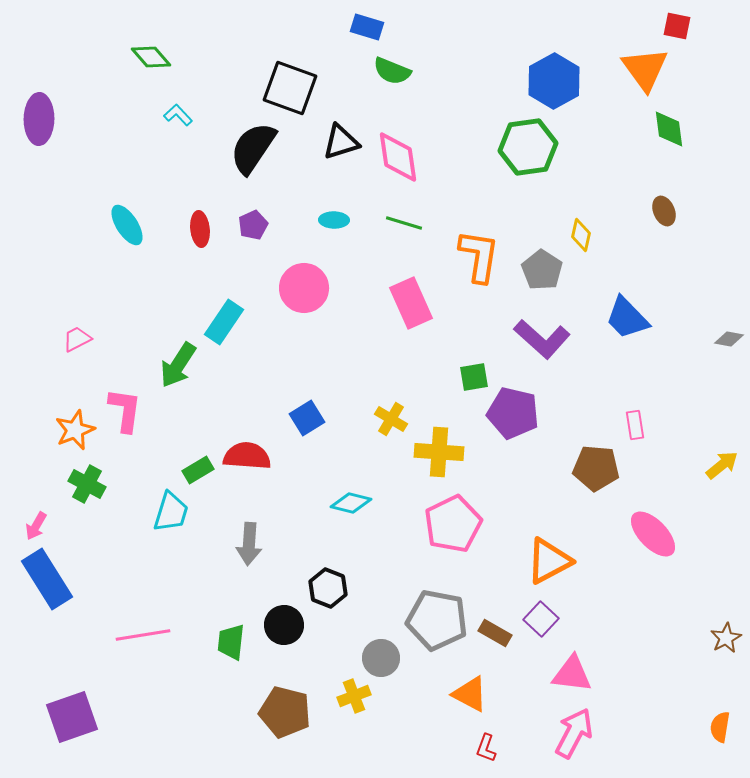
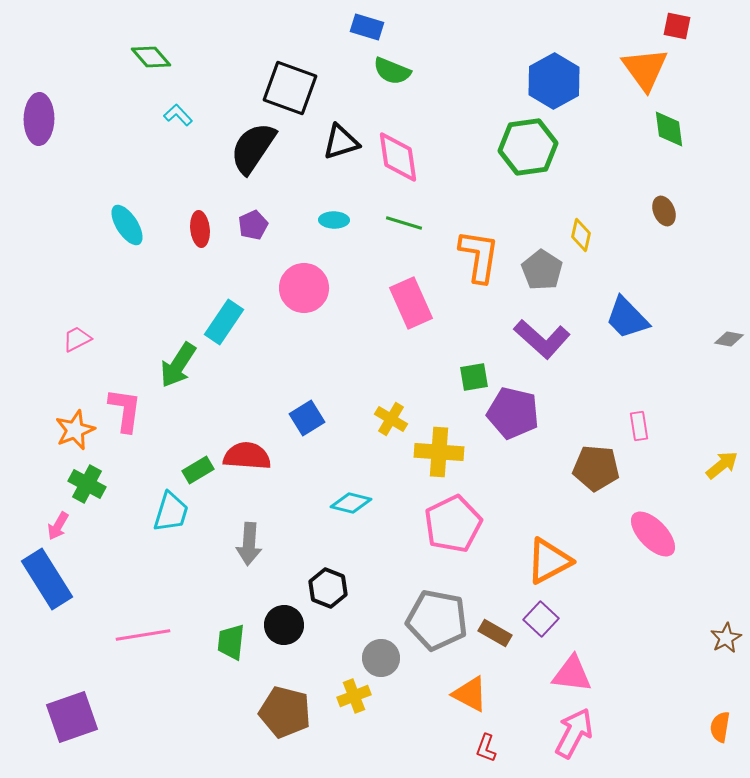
pink rectangle at (635, 425): moved 4 px right, 1 px down
pink arrow at (36, 526): moved 22 px right
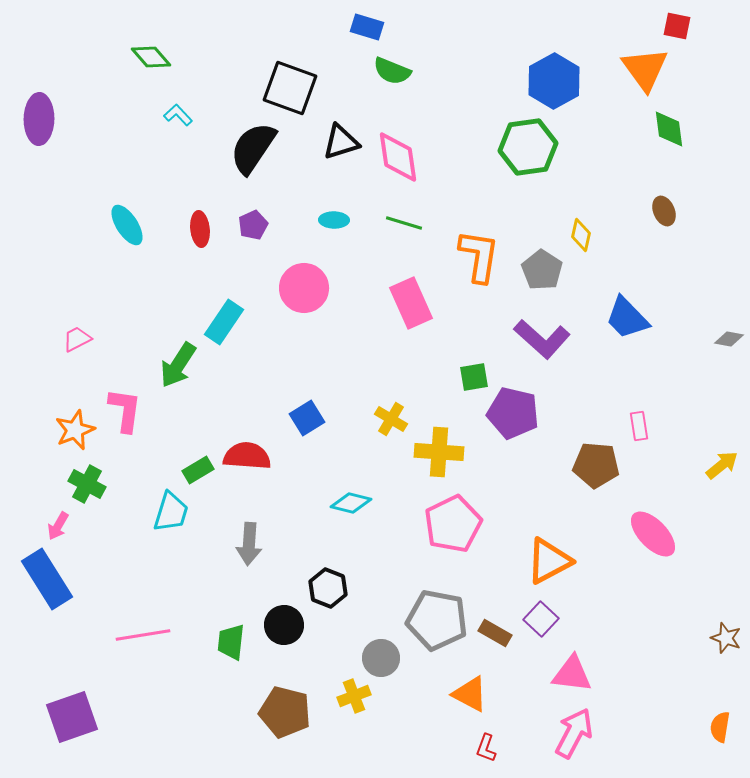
brown pentagon at (596, 468): moved 3 px up
brown star at (726, 638): rotated 24 degrees counterclockwise
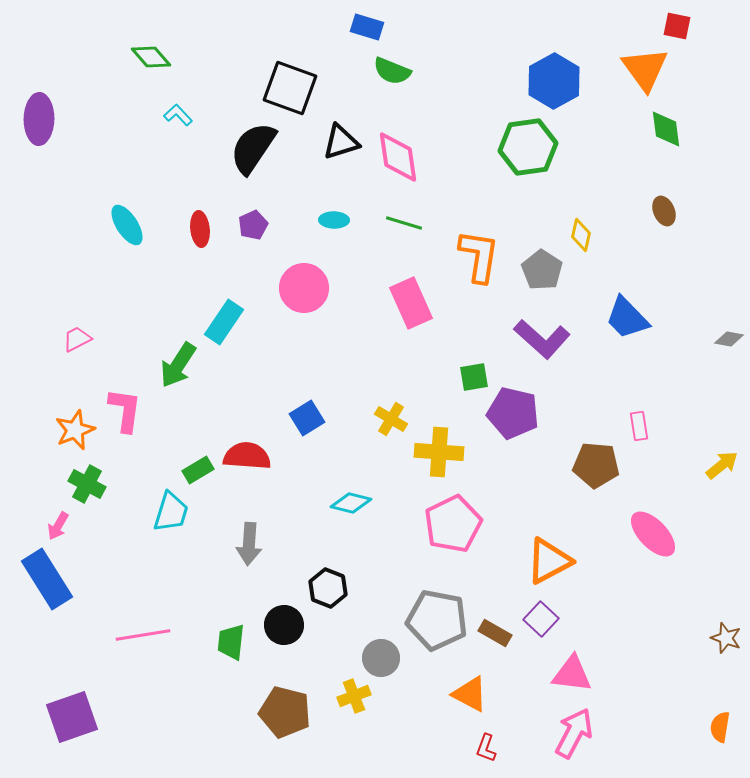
green diamond at (669, 129): moved 3 px left
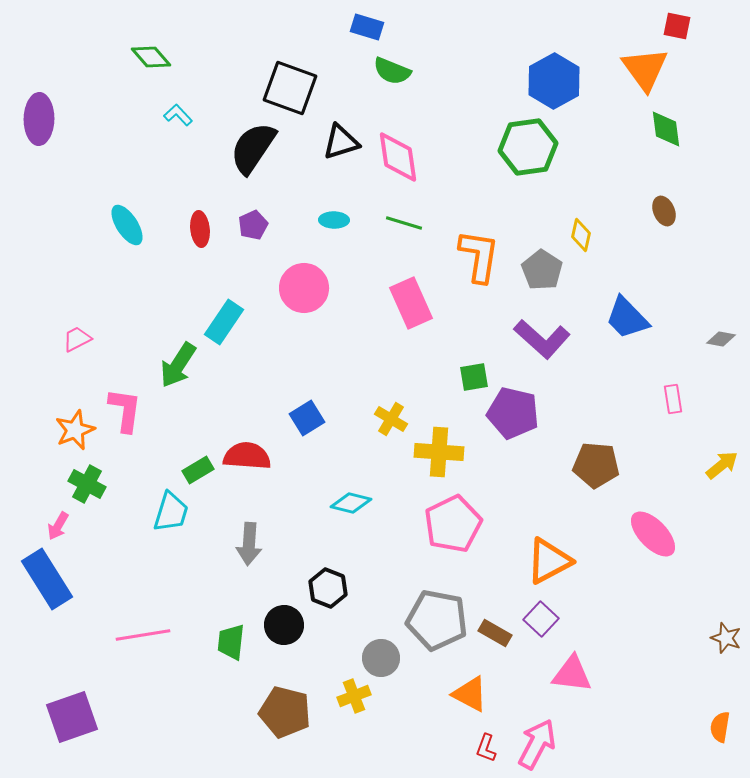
gray diamond at (729, 339): moved 8 px left
pink rectangle at (639, 426): moved 34 px right, 27 px up
pink arrow at (574, 733): moved 37 px left, 11 px down
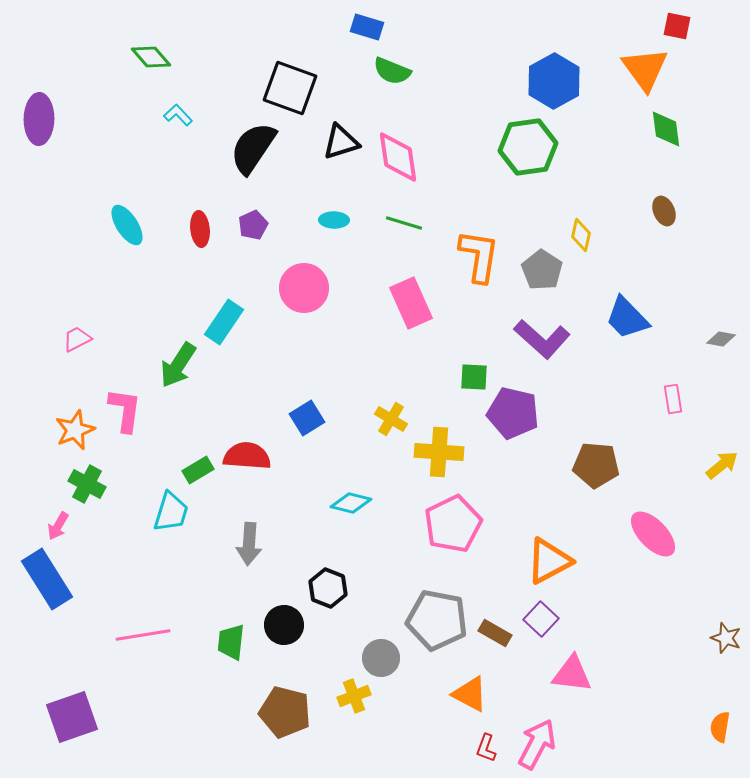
green square at (474, 377): rotated 12 degrees clockwise
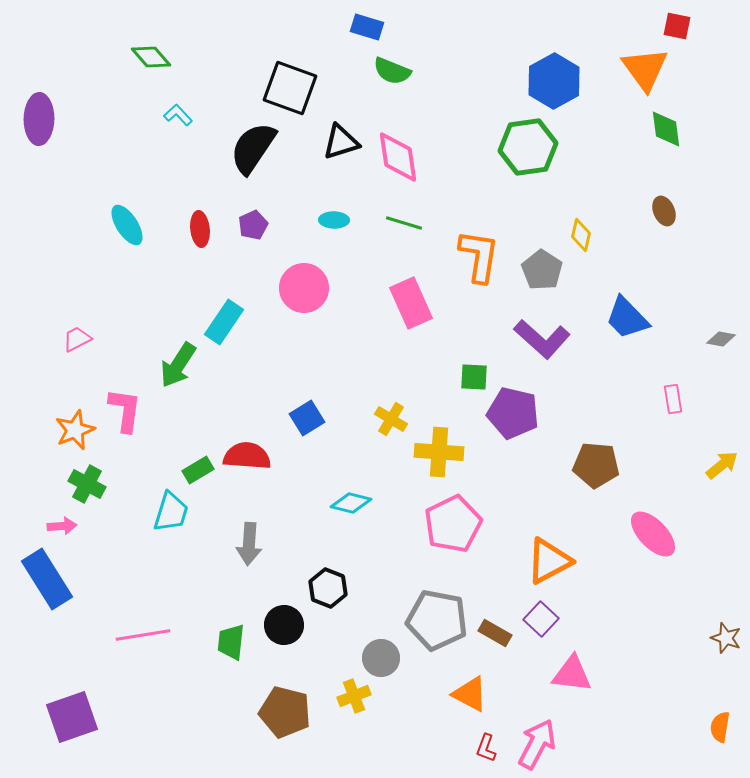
pink arrow at (58, 526): moved 4 px right; rotated 124 degrees counterclockwise
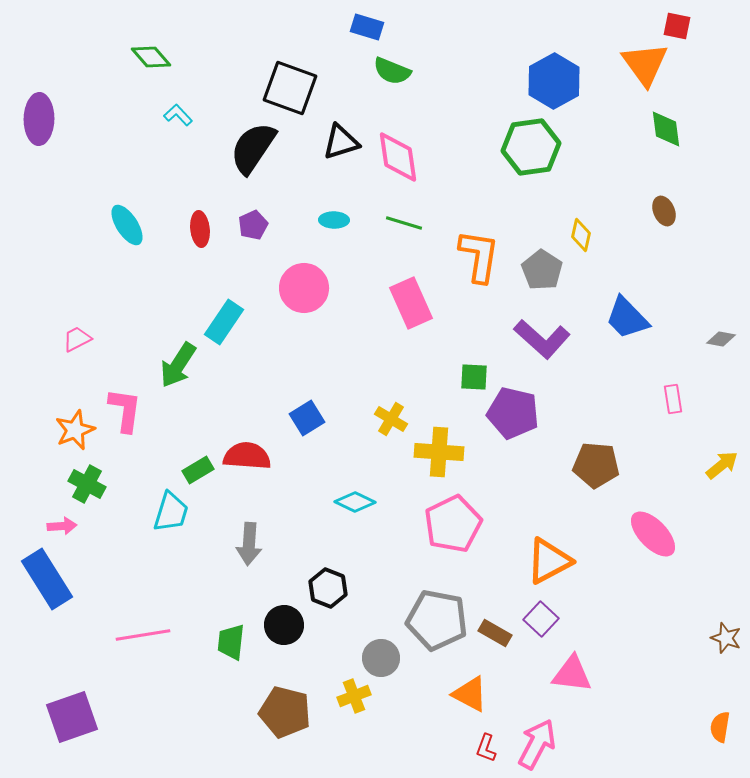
orange triangle at (645, 69): moved 5 px up
green hexagon at (528, 147): moved 3 px right
cyan diamond at (351, 503): moved 4 px right, 1 px up; rotated 12 degrees clockwise
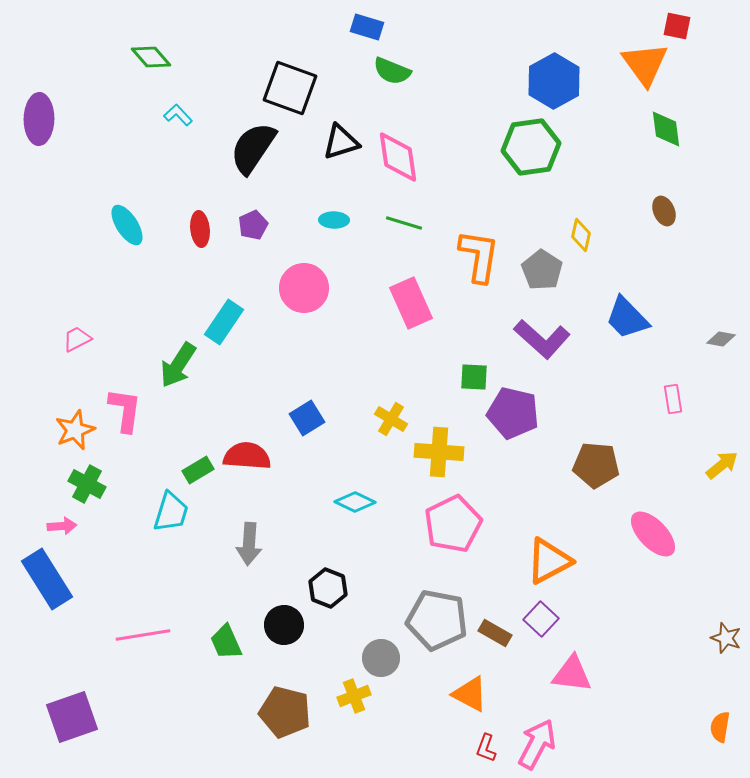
green trapezoid at (231, 642): moved 5 px left; rotated 30 degrees counterclockwise
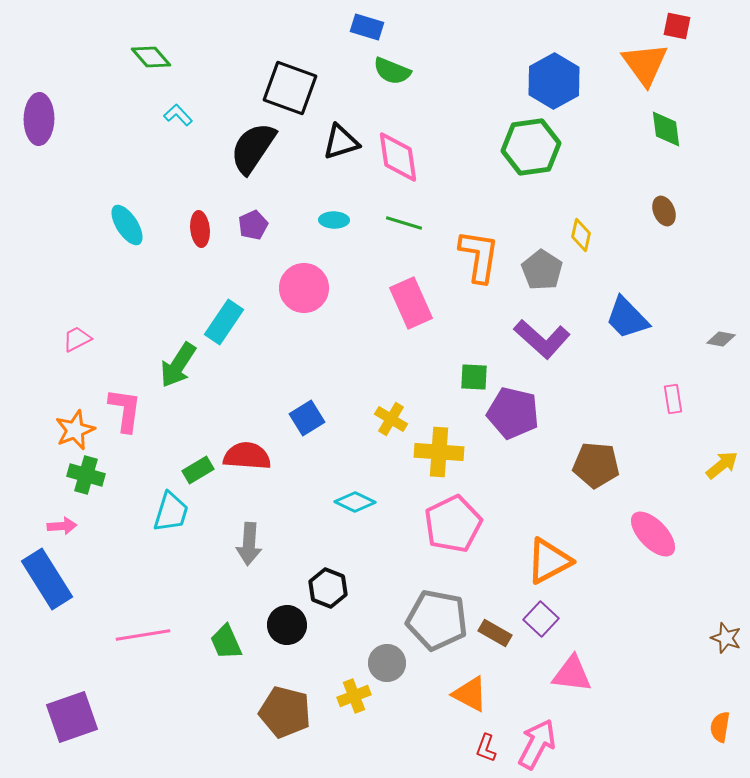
green cross at (87, 484): moved 1 px left, 9 px up; rotated 12 degrees counterclockwise
black circle at (284, 625): moved 3 px right
gray circle at (381, 658): moved 6 px right, 5 px down
